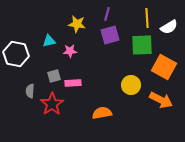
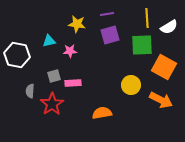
purple line: rotated 64 degrees clockwise
white hexagon: moved 1 px right, 1 px down
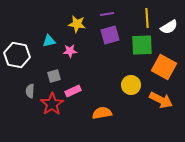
pink rectangle: moved 8 px down; rotated 21 degrees counterclockwise
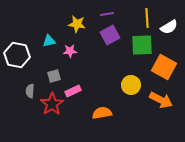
purple square: rotated 12 degrees counterclockwise
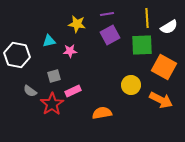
gray semicircle: rotated 56 degrees counterclockwise
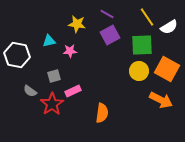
purple line: rotated 40 degrees clockwise
yellow line: moved 1 px up; rotated 30 degrees counterclockwise
orange square: moved 3 px right, 2 px down
yellow circle: moved 8 px right, 14 px up
orange semicircle: rotated 108 degrees clockwise
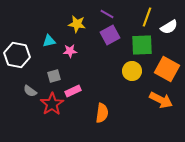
yellow line: rotated 54 degrees clockwise
yellow circle: moved 7 px left
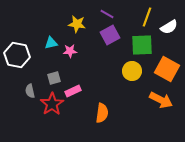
cyan triangle: moved 2 px right, 2 px down
gray square: moved 2 px down
gray semicircle: rotated 40 degrees clockwise
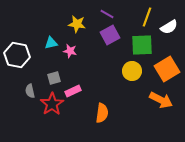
pink star: rotated 16 degrees clockwise
orange square: rotated 30 degrees clockwise
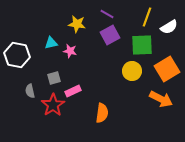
orange arrow: moved 1 px up
red star: moved 1 px right, 1 px down
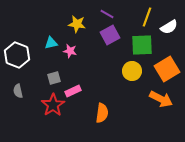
white hexagon: rotated 10 degrees clockwise
gray semicircle: moved 12 px left
